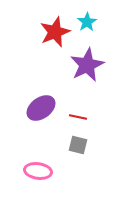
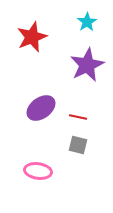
red star: moved 23 px left, 5 px down
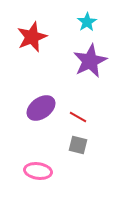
purple star: moved 3 px right, 4 px up
red line: rotated 18 degrees clockwise
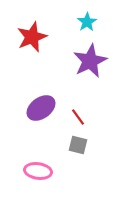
red line: rotated 24 degrees clockwise
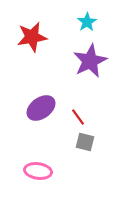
red star: rotated 12 degrees clockwise
gray square: moved 7 px right, 3 px up
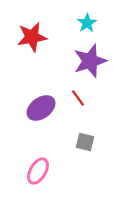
cyan star: moved 1 px down
purple star: rotated 8 degrees clockwise
red line: moved 19 px up
pink ellipse: rotated 68 degrees counterclockwise
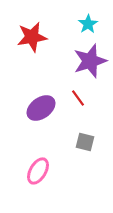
cyan star: moved 1 px right, 1 px down
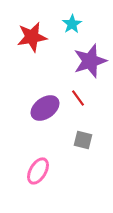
cyan star: moved 16 px left
purple ellipse: moved 4 px right
gray square: moved 2 px left, 2 px up
